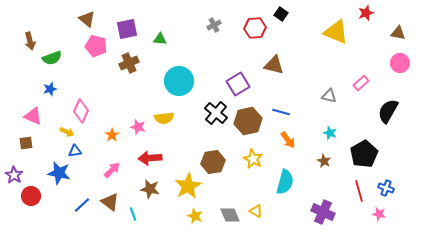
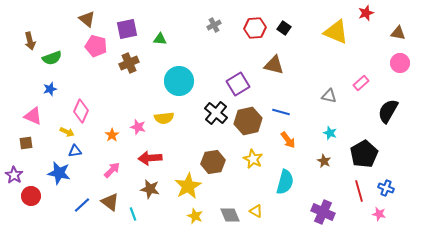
black square at (281, 14): moved 3 px right, 14 px down
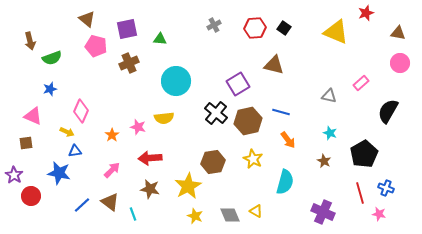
cyan circle at (179, 81): moved 3 px left
red line at (359, 191): moved 1 px right, 2 px down
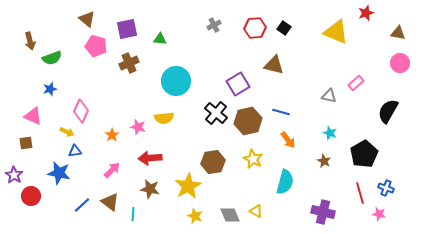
pink rectangle at (361, 83): moved 5 px left
purple cross at (323, 212): rotated 10 degrees counterclockwise
cyan line at (133, 214): rotated 24 degrees clockwise
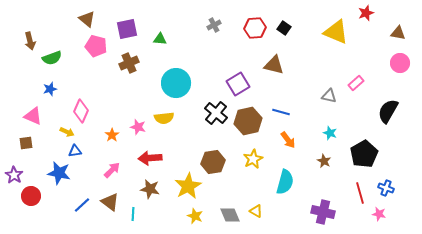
cyan circle at (176, 81): moved 2 px down
yellow star at (253, 159): rotated 18 degrees clockwise
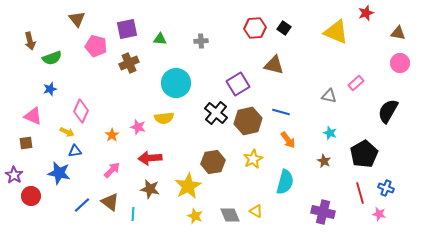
brown triangle at (87, 19): moved 10 px left; rotated 12 degrees clockwise
gray cross at (214, 25): moved 13 px left, 16 px down; rotated 24 degrees clockwise
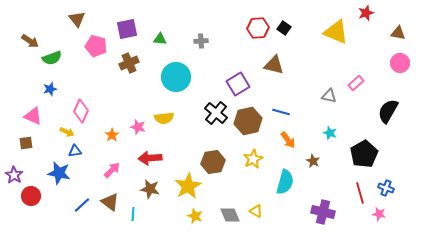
red hexagon at (255, 28): moved 3 px right
brown arrow at (30, 41): rotated 42 degrees counterclockwise
cyan circle at (176, 83): moved 6 px up
brown star at (324, 161): moved 11 px left
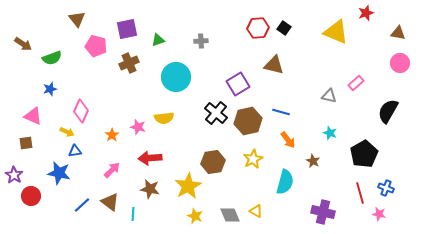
green triangle at (160, 39): moved 2 px left, 1 px down; rotated 24 degrees counterclockwise
brown arrow at (30, 41): moved 7 px left, 3 px down
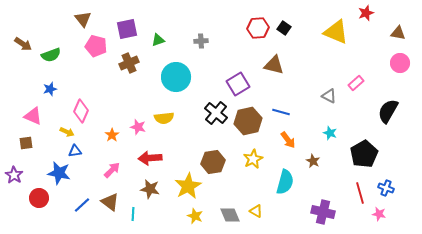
brown triangle at (77, 19): moved 6 px right
green semicircle at (52, 58): moved 1 px left, 3 px up
gray triangle at (329, 96): rotated 14 degrees clockwise
red circle at (31, 196): moved 8 px right, 2 px down
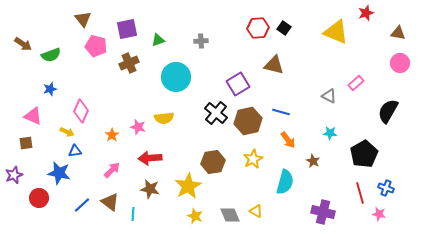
cyan star at (330, 133): rotated 16 degrees counterclockwise
purple star at (14, 175): rotated 18 degrees clockwise
